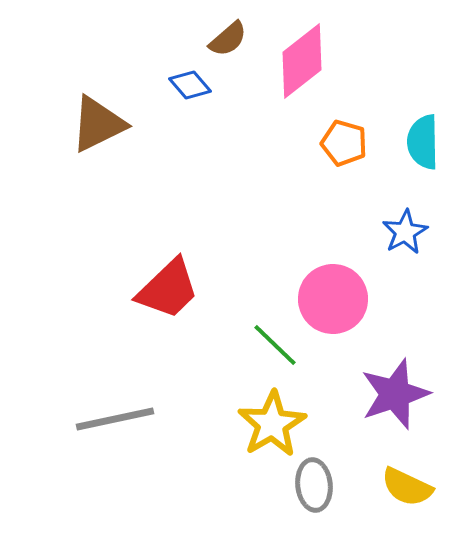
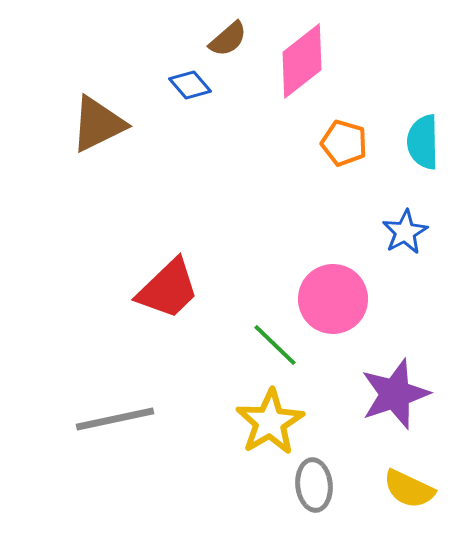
yellow star: moved 2 px left, 2 px up
yellow semicircle: moved 2 px right, 2 px down
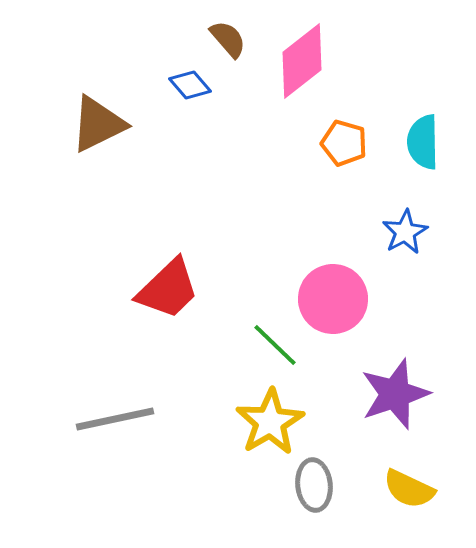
brown semicircle: rotated 90 degrees counterclockwise
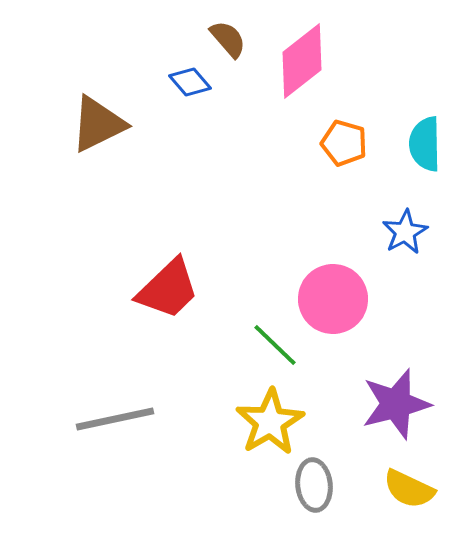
blue diamond: moved 3 px up
cyan semicircle: moved 2 px right, 2 px down
purple star: moved 1 px right, 10 px down; rotated 4 degrees clockwise
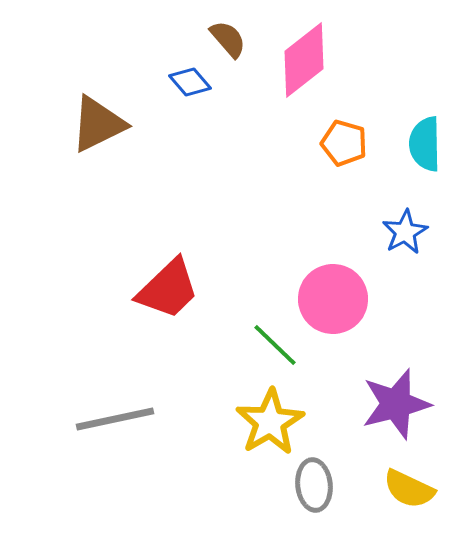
pink diamond: moved 2 px right, 1 px up
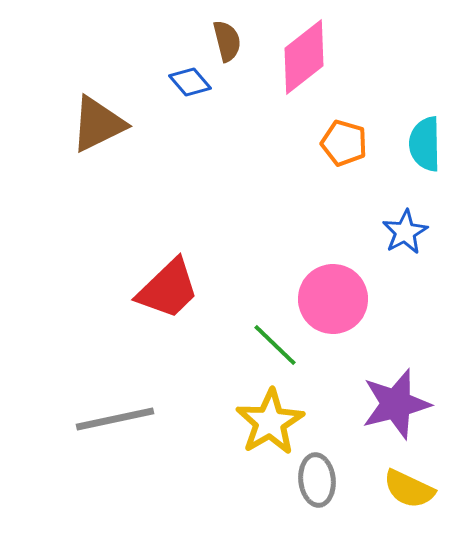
brown semicircle: moved 1 px left, 2 px down; rotated 27 degrees clockwise
pink diamond: moved 3 px up
gray ellipse: moved 3 px right, 5 px up
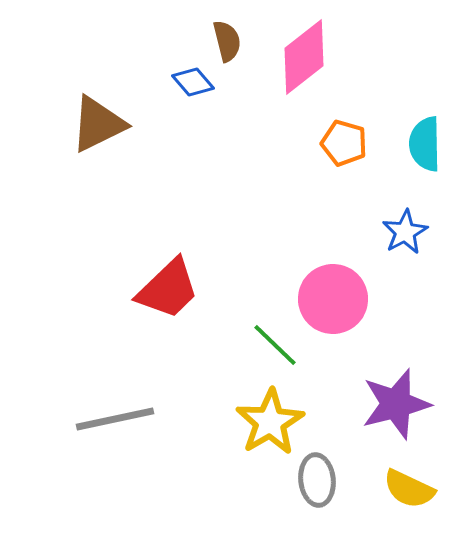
blue diamond: moved 3 px right
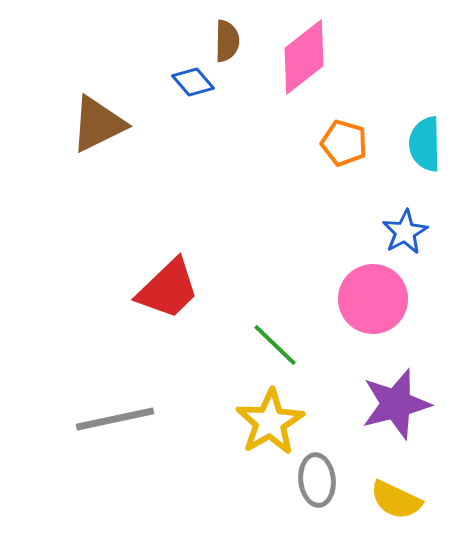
brown semicircle: rotated 15 degrees clockwise
pink circle: moved 40 px right
yellow semicircle: moved 13 px left, 11 px down
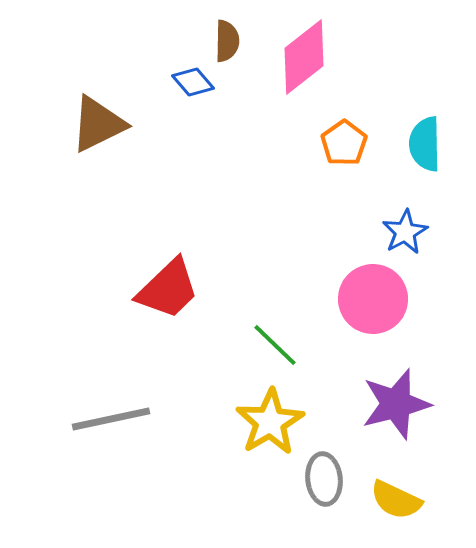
orange pentagon: rotated 21 degrees clockwise
gray line: moved 4 px left
gray ellipse: moved 7 px right, 1 px up
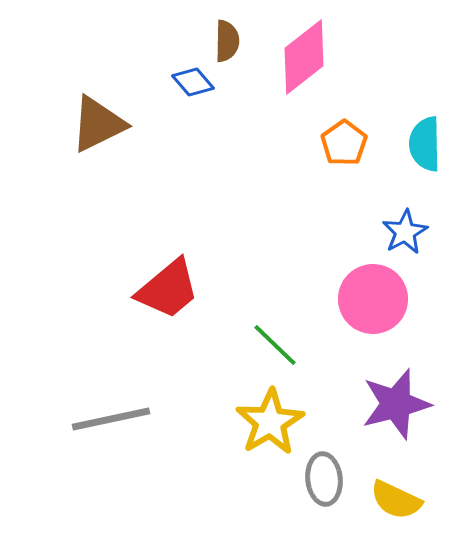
red trapezoid: rotated 4 degrees clockwise
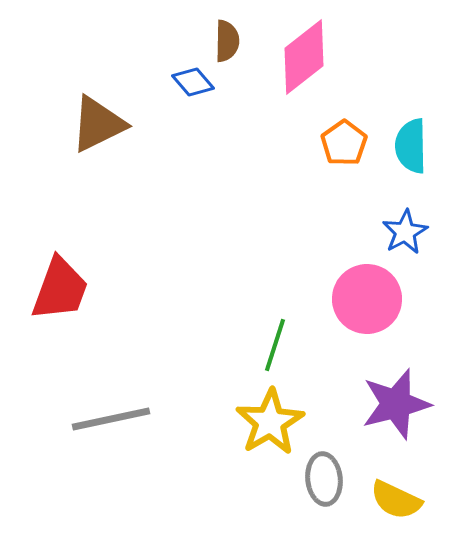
cyan semicircle: moved 14 px left, 2 px down
red trapezoid: moved 108 px left; rotated 30 degrees counterclockwise
pink circle: moved 6 px left
green line: rotated 64 degrees clockwise
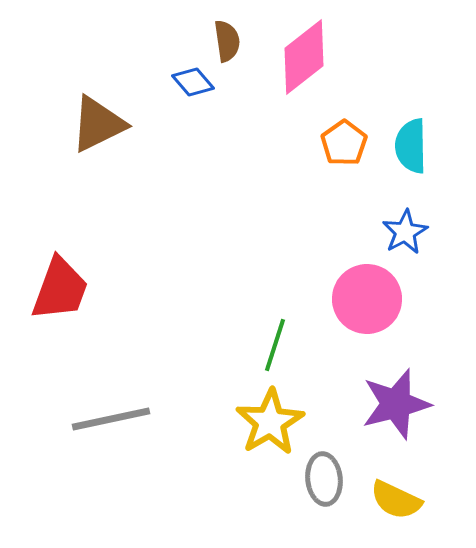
brown semicircle: rotated 9 degrees counterclockwise
